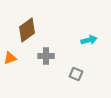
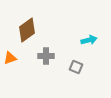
gray square: moved 7 px up
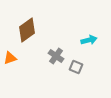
gray cross: moved 10 px right; rotated 35 degrees clockwise
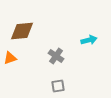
brown diamond: moved 5 px left, 1 px down; rotated 30 degrees clockwise
gray square: moved 18 px left, 19 px down; rotated 32 degrees counterclockwise
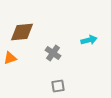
brown diamond: moved 1 px down
gray cross: moved 3 px left, 3 px up
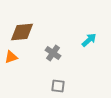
cyan arrow: rotated 28 degrees counterclockwise
orange triangle: moved 1 px right, 1 px up
gray square: rotated 16 degrees clockwise
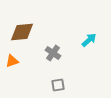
orange triangle: moved 1 px right, 4 px down
gray square: moved 1 px up; rotated 16 degrees counterclockwise
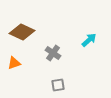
brown diamond: rotated 30 degrees clockwise
orange triangle: moved 2 px right, 2 px down
